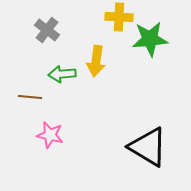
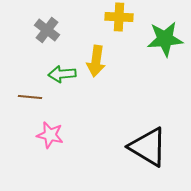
green star: moved 15 px right
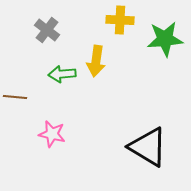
yellow cross: moved 1 px right, 3 px down
brown line: moved 15 px left
pink star: moved 2 px right, 1 px up
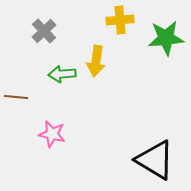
yellow cross: rotated 8 degrees counterclockwise
gray cross: moved 3 px left, 1 px down; rotated 10 degrees clockwise
green star: moved 1 px right, 1 px up
brown line: moved 1 px right
black triangle: moved 7 px right, 13 px down
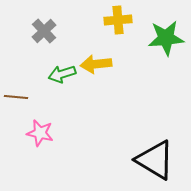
yellow cross: moved 2 px left
yellow arrow: moved 3 px down; rotated 76 degrees clockwise
green arrow: rotated 12 degrees counterclockwise
pink star: moved 12 px left, 1 px up
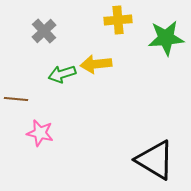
brown line: moved 2 px down
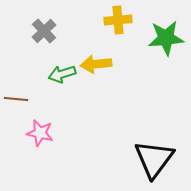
black triangle: moved 1 px left, 1 px up; rotated 36 degrees clockwise
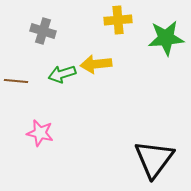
gray cross: moved 1 px left; rotated 30 degrees counterclockwise
brown line: moved 18 px up
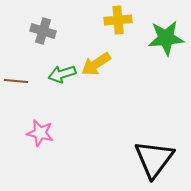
yellow arrow: rotated 28 degrees counterclockwise
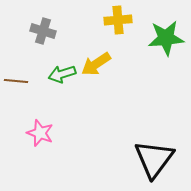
pink star: rotated 8 degrees clockwise
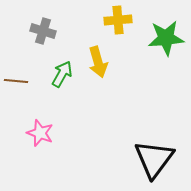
yellow arrow: moved 2 px right, 2 px up; rotated 72 degrees counterclockwise
green arrow: rotated 136 degrees clockwise
